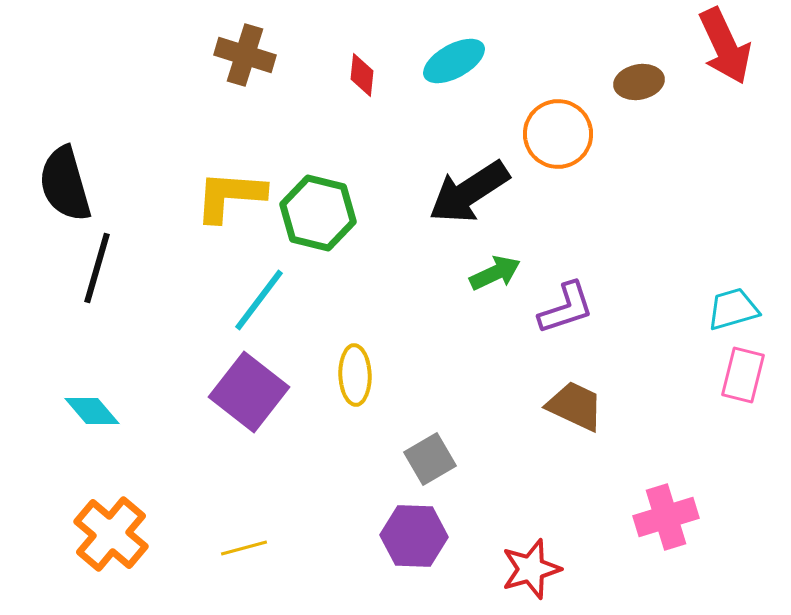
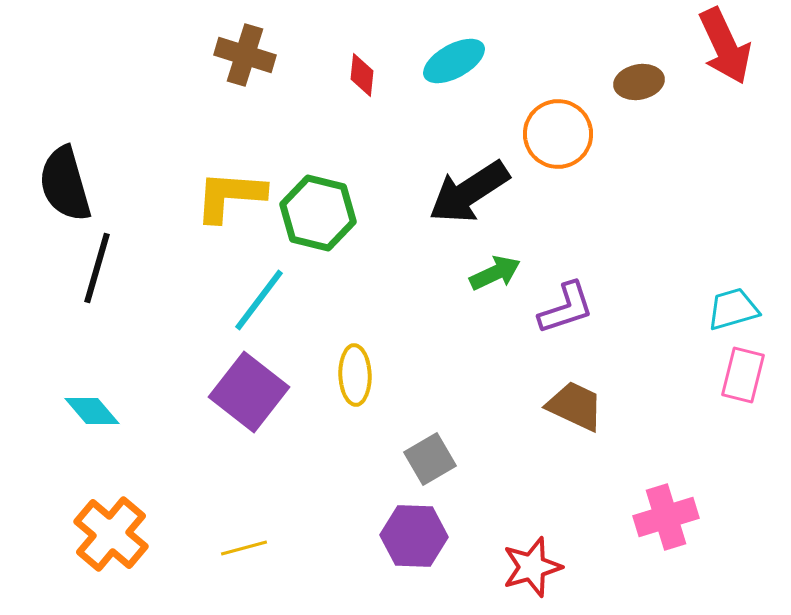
red star: moved 1 px right, 2 px up
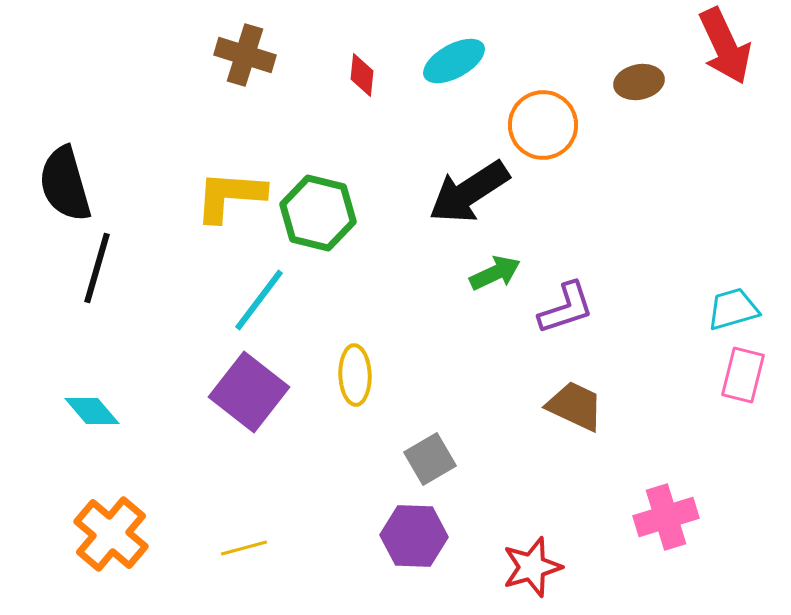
orange circle: moved 15 px left, 9 px up
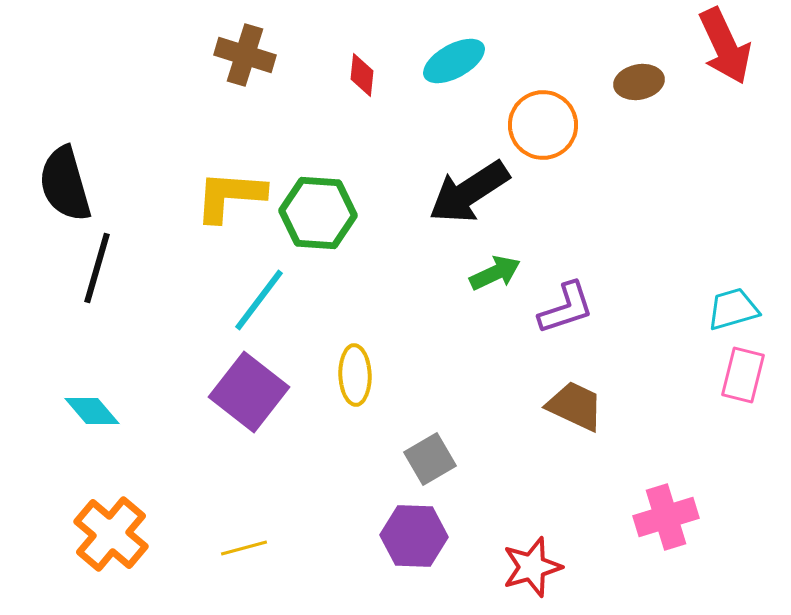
green hexagon: rotated 10 degrees counterclockwise
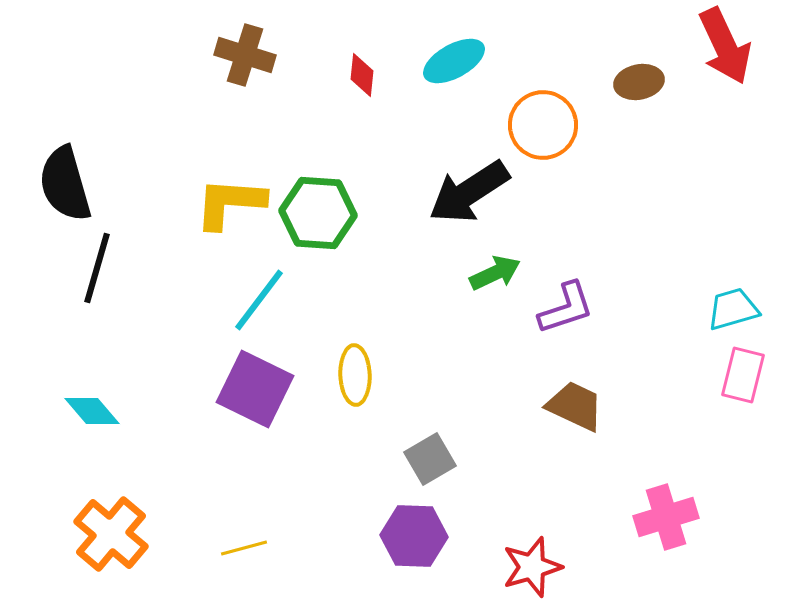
yellow L-shape: moved 7 px down
purple square: moved 6 px right, 3 px up; rotated 12 degrees counterclockwise
